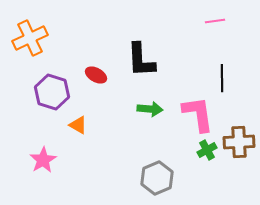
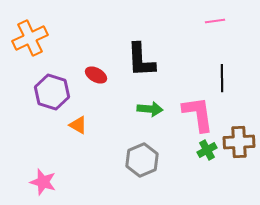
pink star: moved 22 px down; rotated 24 degrees counterclockwise
gray hexagon: moved 15 px left, 18 px up
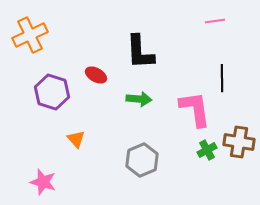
orange cross: moved 3 px up
black L-shape: moved 1 px left, 8 px up
green arrow: moved 11 px left, 10 px up
pink L-shape: moved 3 px left, 5 px up
orange triangle: moved 2 px left, 14 px down; rotated 18 degrees clockwise
brown cross: rotated 12 degrees clockwise
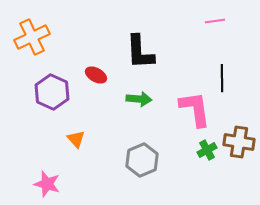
orange cross: moved 2 px right, 2 px down
purple hexagon: rotated 8 degrees clockwise
pink star: moved 4 px right, 2 px down
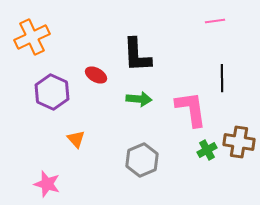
black L-shape: moved 3 px left, 3 px down
pink L-shape: moved 4 px left
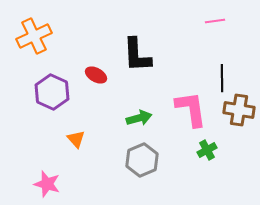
orange cross: moved 2 px right, 1 px up
green arrow: moved 19 px down; rotated 20 degrees counterclockwise
brown cross: moved 32 px up
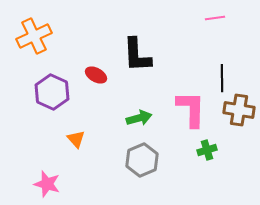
pink line: moved 3 px up
pink L-shape: rotated 9 degrees clockwise
green cross: rotated 12 degrees clockwise
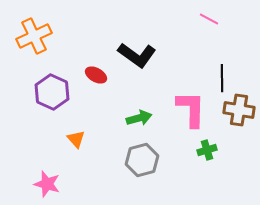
pink line: moved 6 px left, 1 px down; rotated 36 degrees clockwise
black L-shape: rotated 51 degrees counterclockwise
gray hexagon: rotated 8 degrees clockwise
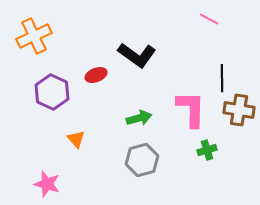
red ellipse: rotated 50 degrees counterclockwise
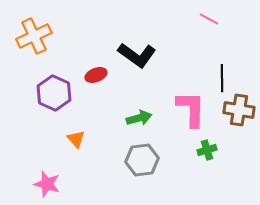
purple hexagon: moved 2 px right, 1 px down
gray hexagon: rotated 8 degrees clockwise
